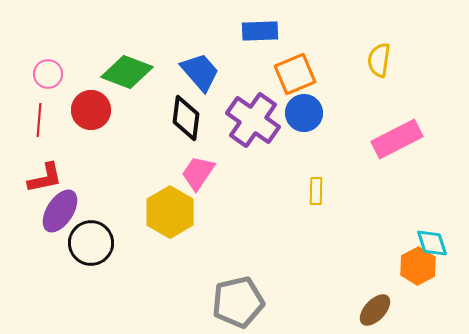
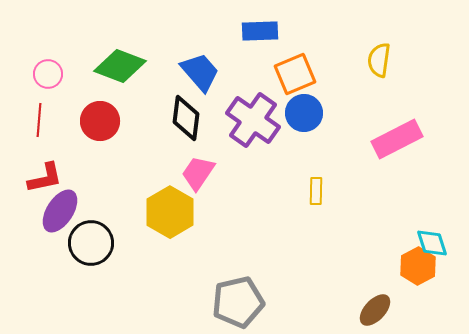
green diamond: moved 7 px left, 6 px up
red circle: moved 9 px right, 11 px down
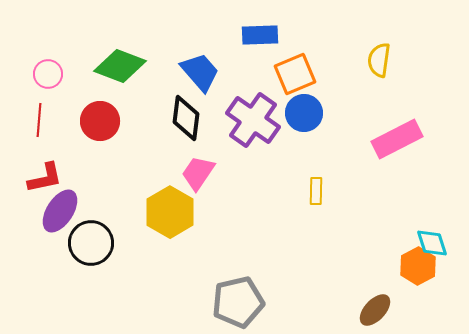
blue rectangle: moved 4 px down
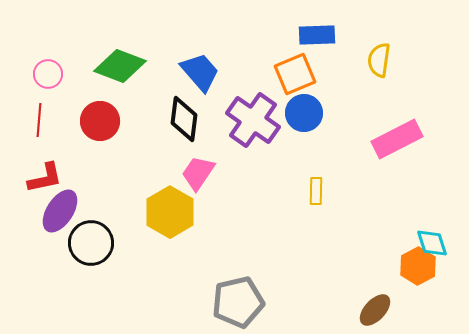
blue rectangle: moved 57 px right
black diamond: moved 2 px left, 1 px down
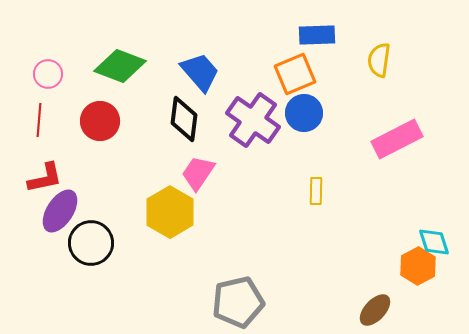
cyan diamond: moved 2 px right, 1 px up
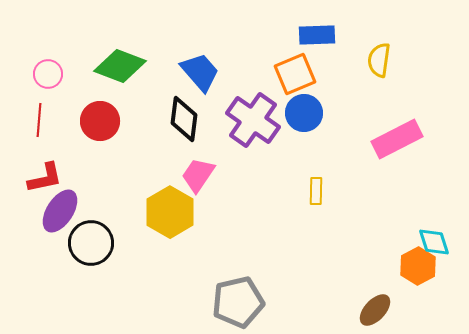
pink trapezoid: moved 2 px down
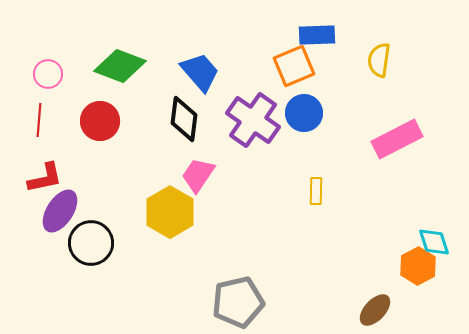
orange square: moved 1 px left, 8 px up
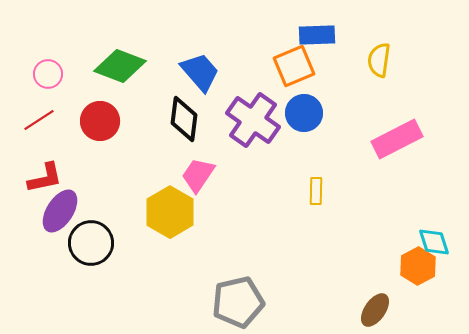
red line: rotated 52 degrees clockwise
brown ellipse: rotated 8 degrees counterclockwise
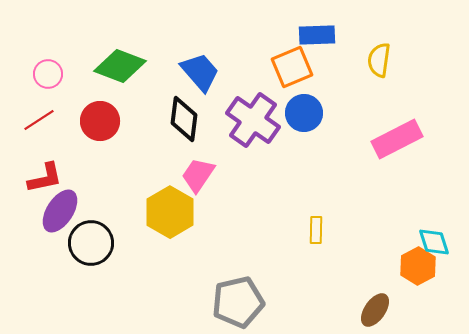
orange square: moved 2 px left, 1 px down
yellow rectangle: moved 39 px down
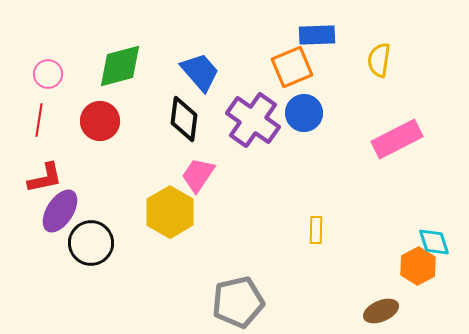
green diamond: rotated 36 degrees counterclockwise
red line: rotated 48 degrees counterclockwise
brown ellipse: moved 6 px right, 1 px down; rotated 32 degrees clockwise
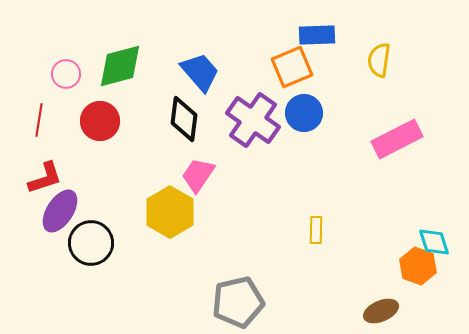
pink circle: moved 18 px right
red L-shape: rotated 6 degrees counterclockwise
orange hexagon: rotated 12 degrees counterclockwise
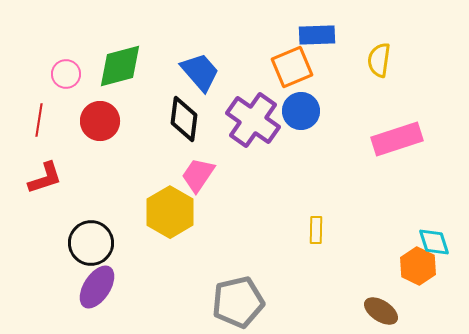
blue circle: moved 3 px left, 2 px up
pink rectangle: rotated 9 degrees clockwise
purple ellipse: moved 37 px right, 76 px down
orange hexagon: rotated 6 degrees clockwise
brown ellipse: rotated 56 degrees clockwise
